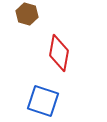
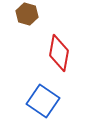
blue square: rotated 16 degrees clockwise
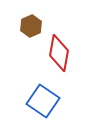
brown hexagon: moved 4 px right, 12 px down; rotated 20 degrees clockwise
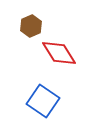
red diamond: rotated 42 degrees counterclockwise
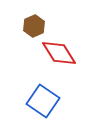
brown hexagon: moved 3 px right
